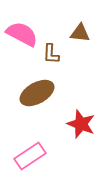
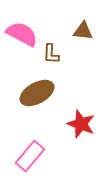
brown triangle: moved 3 px right, 2 px up
pink rectangle: rotated 16 degrees counterclockwise
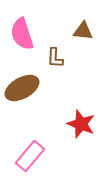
pink semicircle: rotated 136 degrees counterclockwise
brown L-shape: moved 4 px right, 4 px down
brown ellipse: moved 15 px left, 5 px up
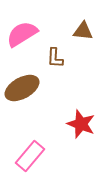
pink semicircle: rotated 76 degrees clockwise
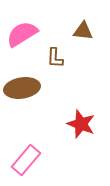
brown ellipse: rotated 20 degrees clockwise
pink rectangle: moved 4 px left, 4 px down
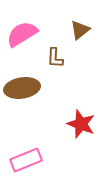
brown triangle: moved 3 px left, 1 px up; rotated 45 degrees counterclockwise
pink rectangle: rotated 28 degrees clockwise
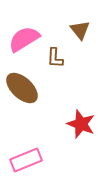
brown triangle: rotated 30 degrees counterclockwise
pink semicircle: moved 2 px right, 5 px down
brown ellipse: rotated 52 degrees clockwise
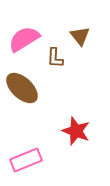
brown triangle: moved 6 px down
red star: moved 5 px left, 7 px down
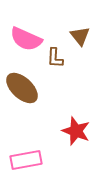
pink semicircle: moved 2 px right; rotated 124 degrees counterclockwise
pink rectangle: rotated 12 degrees clockwise
